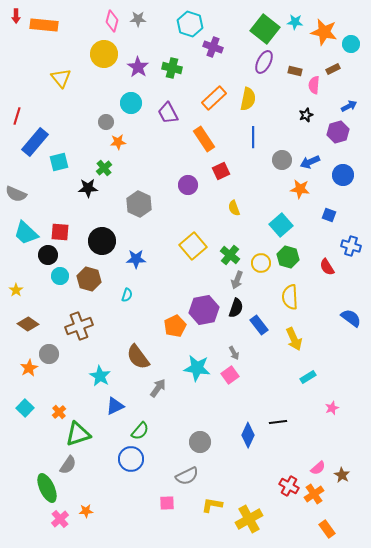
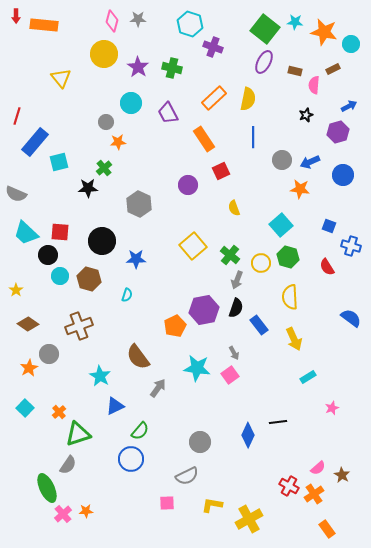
blue square at (329, 215): moved 11 px down
pink cross at (60, 519): moved 3 px right, 5 px up
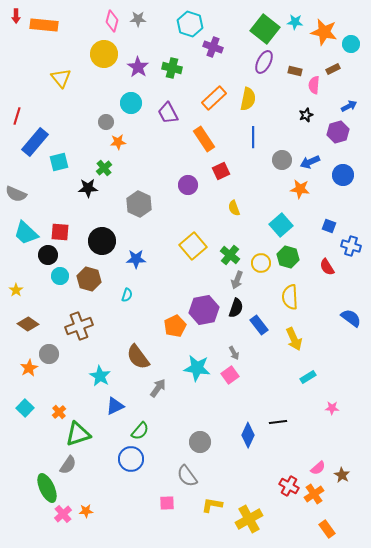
pink star at (332, 408): rotated 24 degrees clockwise
gray semicircle at (187, 476): rotated 80 degrees clockwise
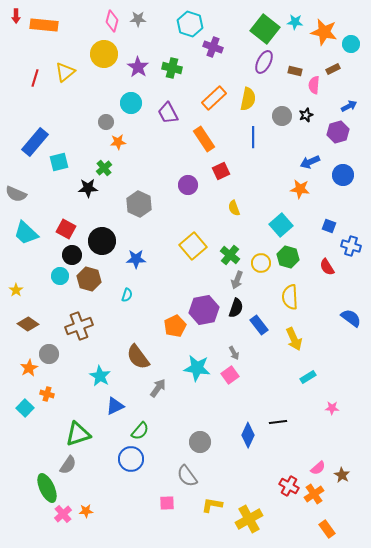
yellow triangle at (61, 78): moved 4 px right, 6 px up; rotated 30 degrees clockwise
red line at (17, 116): moved 18 px right, 38 px up
gray circle at (282, 160): moved 44 px up
red square at (60, 232): moved 6 px right, 3 px up; rotated 24 degrees clockwise
black circle at (48, 255): moved 24 px right
orange cross at (59, 412): moved 12 px left, 18 px up; rotated 32 degrees counterclockwise
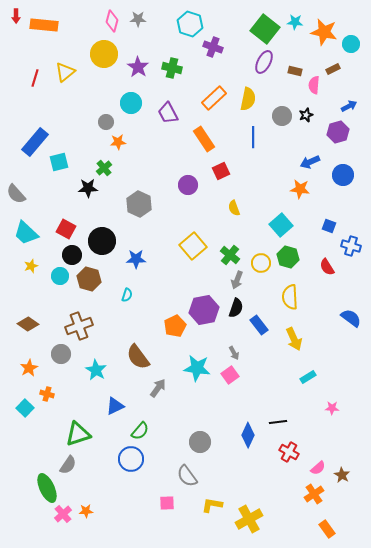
gray semicircle at (16, 194): rotated 25 degrees clockwise
yellow star at (16, 290): moved 15 px right, 24 px up; rotated 16 degrees clockwise
gray circle at (49, 354): moved 12 px right
cyan star at (100, 376): moved 4 px left, 6 px up
red cross at (289, 486): moved 34 px up
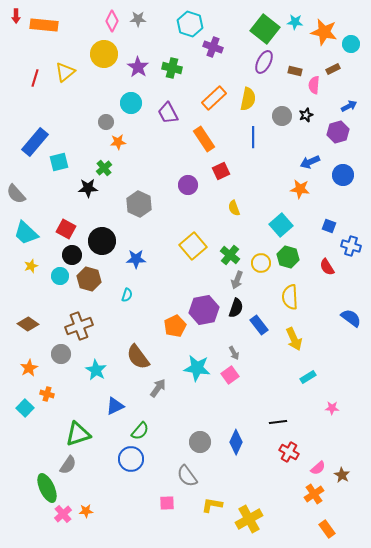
pink diamond at (112, 21): rotated 10 degrees clockwise
blue diamond at (248, 435): moved 12 px left, 7 px down
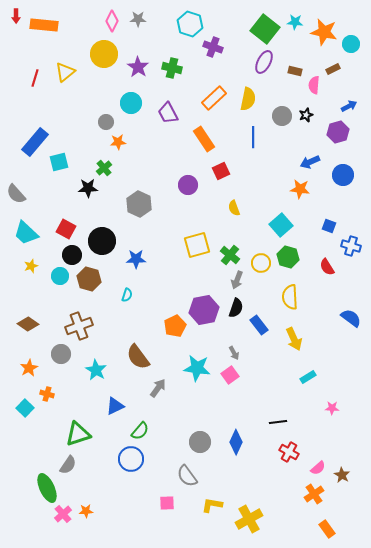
yellow square at (193, 246): moved 4 px right, 1 px up; rotated 24 degrees clockwise
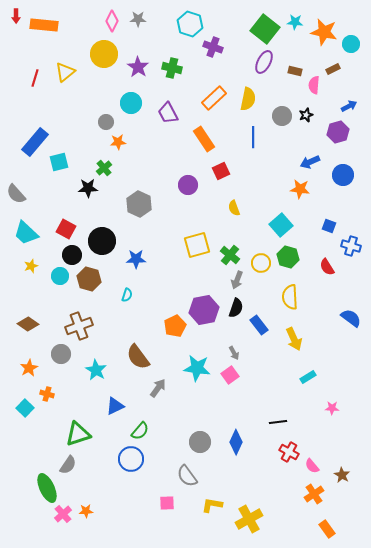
pink semicircle at (318, 468): moved 6 px left, 2 px up; rotated 91 degrees clockwise
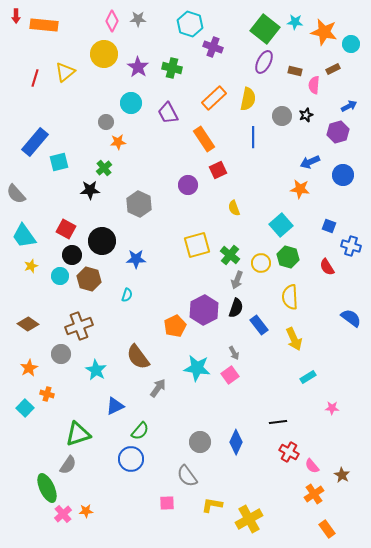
red square at (221, 171): moved 3 px left, 1 px up
black star at (88, 188): moved 2 px right, 2 px down
cyan trapezoid at (26, 233): moved 2 px left, 3 px down; rotated 12 degrees clockwise
purple hexagon at (204, 310): rotated 16 degrees counterclockwise
